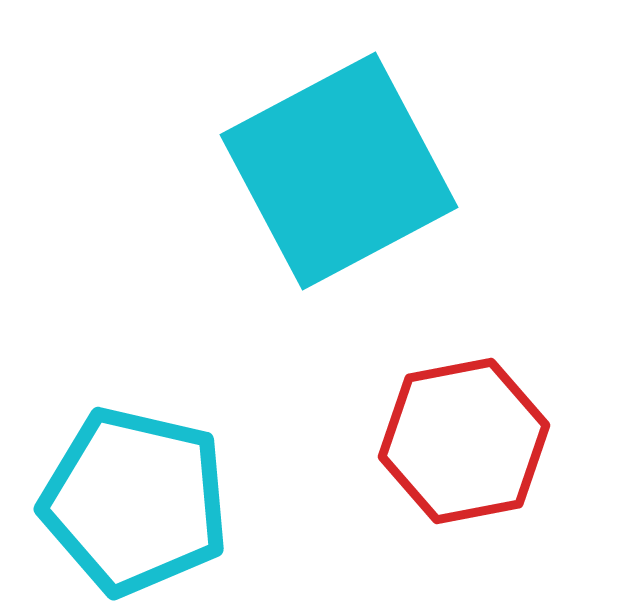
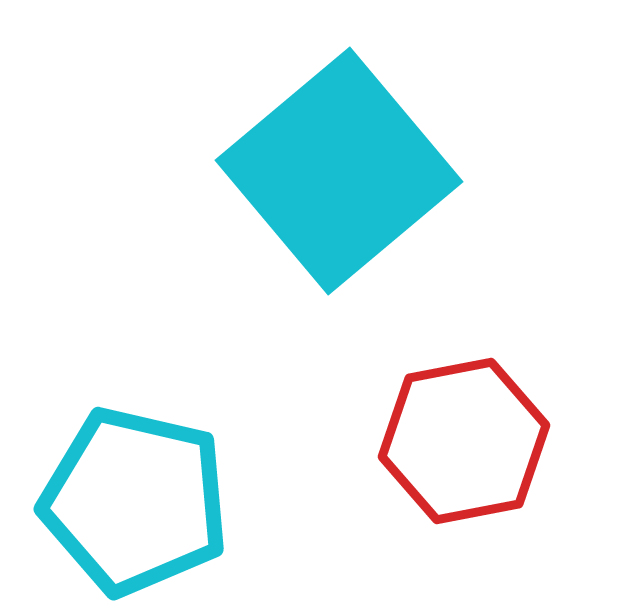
cyan square: rotated 12 degrees counterclockwise
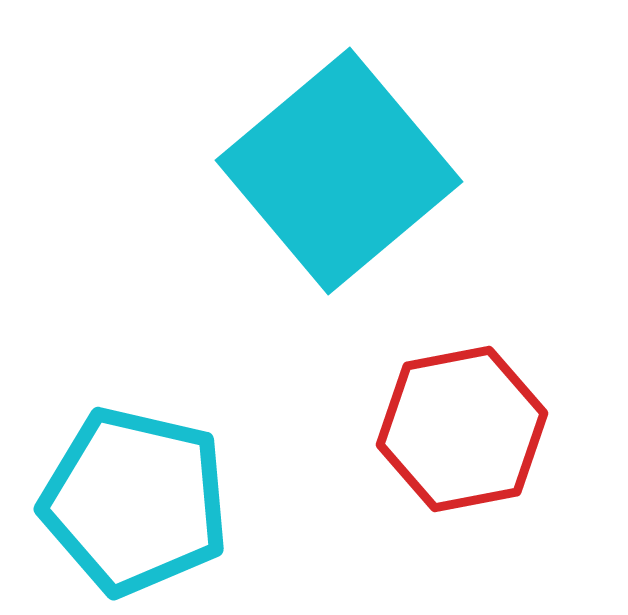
red hexagon: moved 2 px left, 12 px up
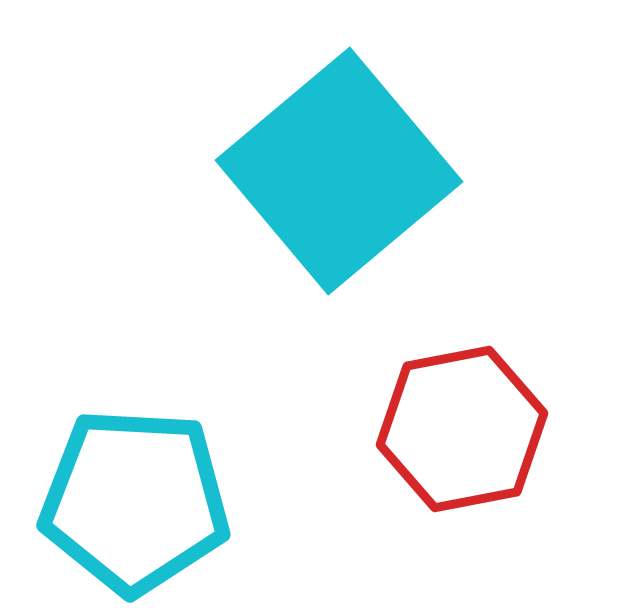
cyan pentagon: rotated 10 degrees counterclockwise
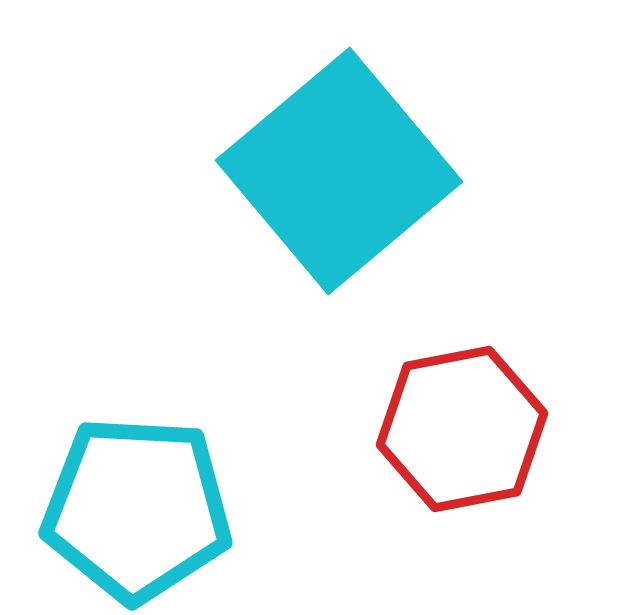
cyan pentagon: moved 2 px right, 8 px down
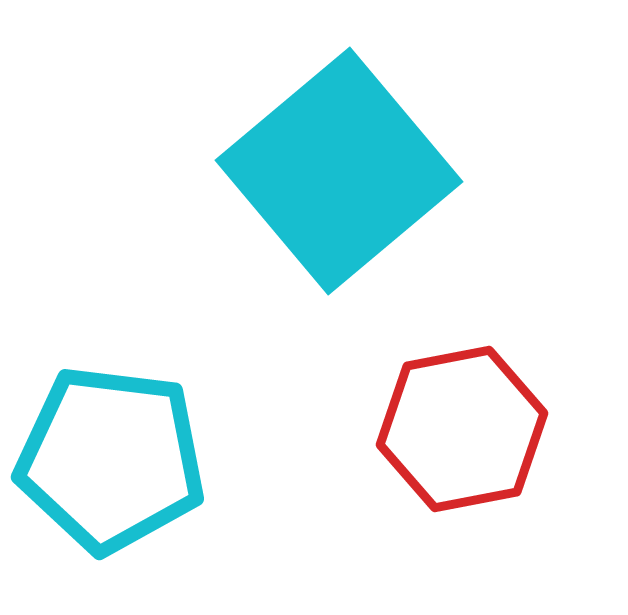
cyan pentagon: moved 26 px left, 50 px up; rotated 4 degrees clockwise
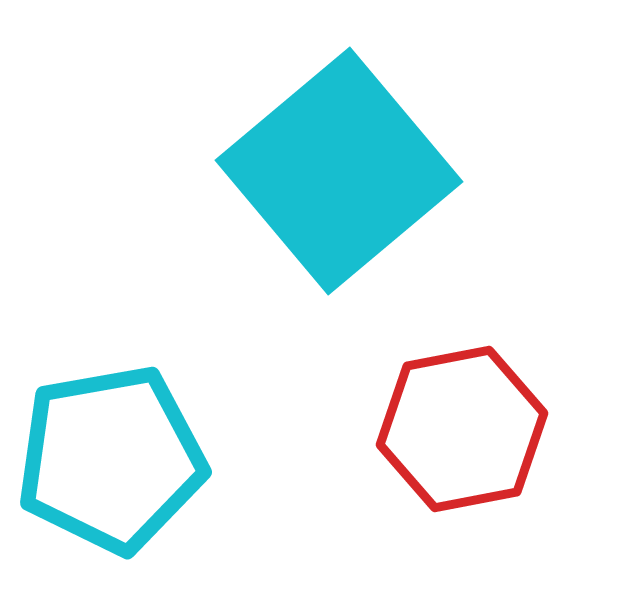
cyan pentagon: rotated 17 degrees counterclockwise
